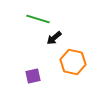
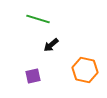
black arrow: moved 3 px left, 7 px down
orange hexagon: moved 12 px right, 8 px down
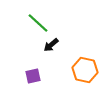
green line: moved 4 px down; rotated 25 degrees clockwise
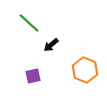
green line: moved 9 px left
orange hexagon: rotated 10 degrees clockwise
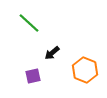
black arrow: moved 1 px right, 8 px down
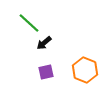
black arrow: moved 8 px left, 10 px up
purple square: moved 13 px right, 4 px up
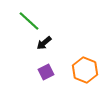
green line: moved 2 px up
purple square: rotated 14 degrees counterclockwise
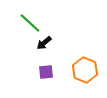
green line: moved 1 px right, 2 px down
purple square: rotated 21 degrees clockwise
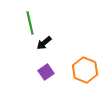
green line: rotated 35 degrees clockwise
purple square: rotated 28 degrees counterclockwise
